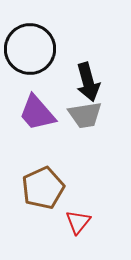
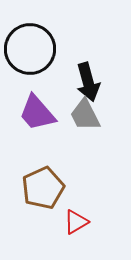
gray trapezoid: rotated 72 degrees clockwise
red triangle: moved 2 px left; rotated 20 degrees clockwise
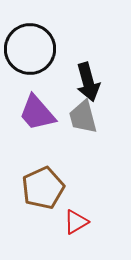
gray trapezoid: moved 2 px left, 2 px down; rotated 12 degrees clockwise
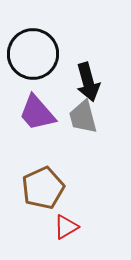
black circle: moved 3 px right, 5 px down
red triangle: moved 10 px left, 5 px down
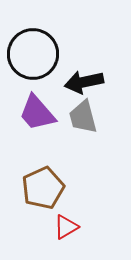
black arrow: moved 4 px left; rotated 93 degrees clockwise
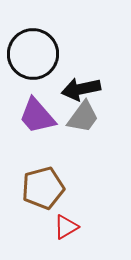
black arrow: moved 3 px left, 7 px down
purple trapezoid: moved 3 px down
gray trapezoid: rotated 129 degrees counterclockwise
brown pentagon: rotated 9 degrees clockwise
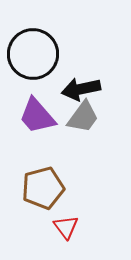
red triangle: rotated 36 degrees counterclockwise
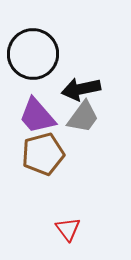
brown pentagon: moved 34 px up
red triangle: moved 2 px right, 2 px down
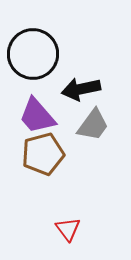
gray trapezoid: moved 10 px right, 8 px down
